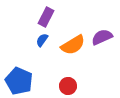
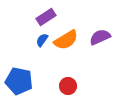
purple rectangle: rotated 30 degrees clockwise
purple semicircle: moved 2 px left
orange semicircle: moved 7 px left, 5 px up
blue pentagon: rotated 12 degrees counterclockwise
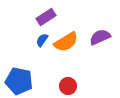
orange semicircle: moved 2 px down
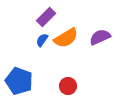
purple rectangle: rotated 12 degrees counterclockwise
orange semicircle: moved 4 px up
blue pentagon: rotated 8 degrees clockwise
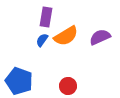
purple rectangle: rotated 36 degrees counterclockwise
orange semicircle: moved 2 px up
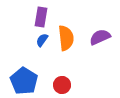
purple rectangle: moved 5 px left
orange semicircle: moved 2 px down; rotated 65 degrees counterclockwise
blue pentagon: moved 5 px right; rotated 12 degrees clockwise
red circle: moved 6 px left, 1 px up
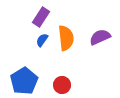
purple rectangle: rotated 24 degrees clockwise
blue pentagon: rotated 8 degrees clockwise
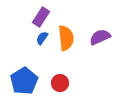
blue semicircle: moved 2 px up
red circle: moved 2 px left, 2 px up
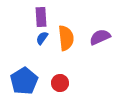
purple rectangle: rotated 36 degrees counterclockwise
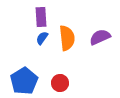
orange semicircle: moved 1 px right
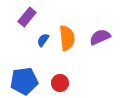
purple rectangle: moved 14 px left; rotated 42 degrees clockwise
blue semicircle: moved 1 px right, 2 px down
blue pentagon: rotated 24 degrees clockwise
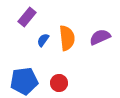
red circle: moved 1 px left
